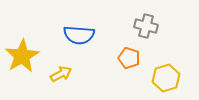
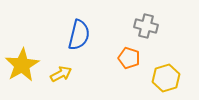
blue semicircle: rotated 80 degrees counterclockwise
yellow star: moved 9 px down
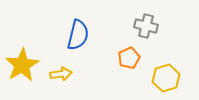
blue semicircle: moved 1 px left
orange pentagon: rotated 30 degrees clockwise
yellow arrow: rotated 20 degrees clockwise
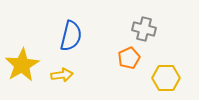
gray cross: moved 2 px left, 3 px down
blue semicircle: moved 7 px left, 1 px down
yellow arrow: moved 1 px right, 1 px down
yellow hexagon: rotated 16 degrees clockwise
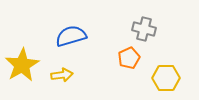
blue semicircle: rotated 120 degrees counterclockwise
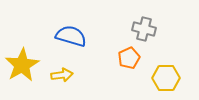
blue semicircle: rotated 32 degrees clockwise
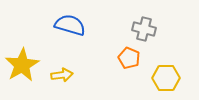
blue semicircle: moved 1 px left, 11 px up
orange pentagon: rotated 25 degrees counterclockwise
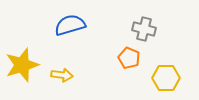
blue semicircle: rotated 32 degrees counterclockwise
yellow star: rotated 12 degrees clockwise
yellow arrow: rotated 15 degrees clockwise
